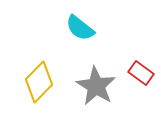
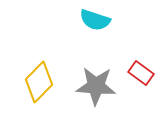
cyan semicircle: moved 15 px right, 8 px up; rotated 20 degrees counterclockwise
gray star: rotated 27 degrees counterclockwise
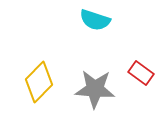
gray star: moved 1 px left, 3 px down
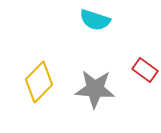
red rectangle: moved 4 px right, 3 px up
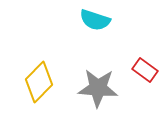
gray star: moved 3 px right, 1 px up
